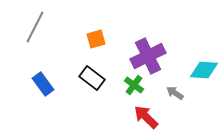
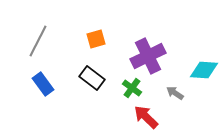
gray line: moved 3 px right, 14 px down
green cross: moved 2 px left, 3 px down
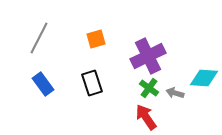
gray line: moved 1 px right, 3 px up
cyan diamond: moved 8 px down
black rectangle: moved 5 px down; rotated 35 degrees clockwise
green cross: moved 17 px right
gray arrow: rotated 18 degrees counterclockwise
red arrow: rotated 12 degrees clockwise
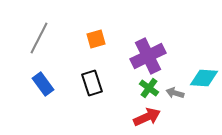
red arrow: moved 1 px right; rotated 100 degrees clockwise
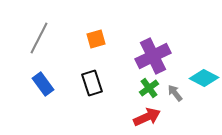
purple cross: moved 5 px right
cyan diamond: rotated 24 degrees clockwise
green cross: rotated 18 degrees clockwise
gray arrow: rotated 36 degrees clockwise
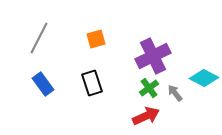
red arrow: moved 1 px left, 1 px up
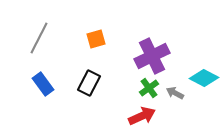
purple cross: moved 1 px left
black rectangle: moved 3 px left; rotated 45 degrees clockwise
gray arrow: rotated 24 degrees counterclockwise
red arrow: moved 4 px left
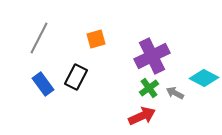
black rectangle: moved 13 px left, 6 px up
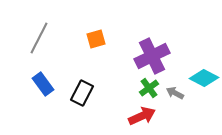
black rectangle: moved 6 px right, 16 px down
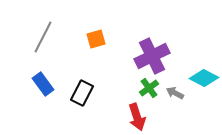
gray line: moved 4 px right, 1 px up
red arrow: moved 5 px left, 1 px down; rotated 96 degrees clockwise
